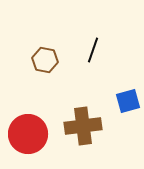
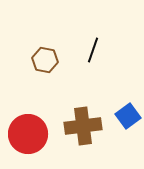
blue square: moved 15 px down; rotated 20 degrees counterclockwise
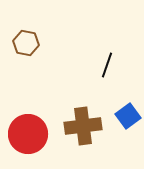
black line: moved 14 px right, 15 px down
brown hexagon: moved 19 px left, 17 px up
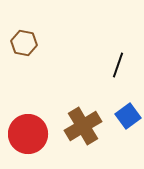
brown hexagon: moved 2 px left
black line: moved 11 px right
brown cross: rotated 24 degrees counterclockwise
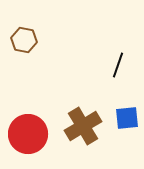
brown hexagon: moved 3 px up
blue square: moved 1 px left, 2 px down; rotated 30 degrees clockwise
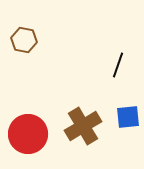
blue square: moved 1 px right, 1 px up
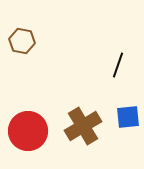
brown hexagon: moved 2 px left, 1 px down
red circle: moved 3 px up
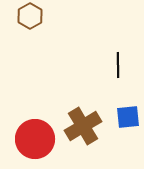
brown hexagon: moved 8 px right, 25 px up; rotated 20 degrees clockwise
black line: rotated 20 degrees counterclockwise
red circle: moved 7 px right, 8 px down
